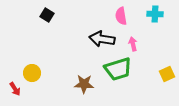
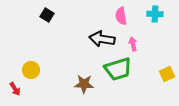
yellow circle: moved 1 px left, 3 px up
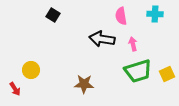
black square: moved 6 px right
green trapezoid: moved 20 px right, 2 px down
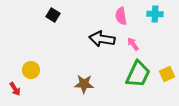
pink arrow: rotated 24 degrees counterclockwise
green trapezoid: moved 3 px down; rotated 48 degrees counterclockwise
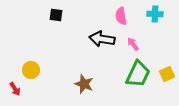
black square: moved 3 px right; rotated 24 degrees counterclockwise
brown star: rotated 18 degrees clockwise
